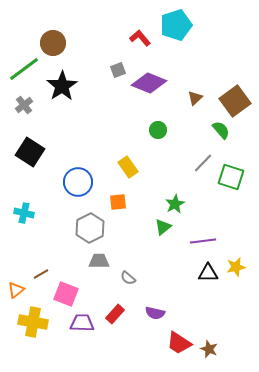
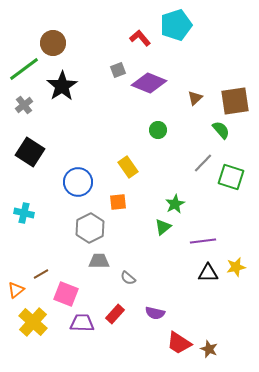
brown square: rotated 28 degrees clockwise
yellow cross: rotated 32 degrees clockwise
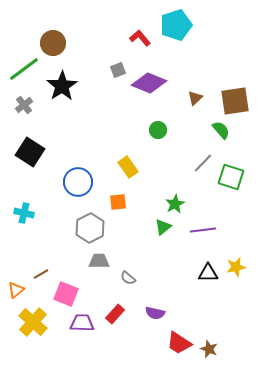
purple line: moved 11 px up
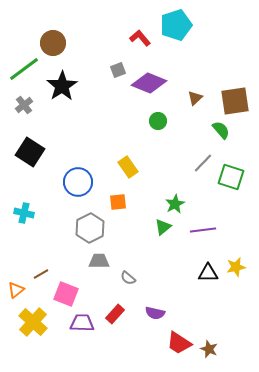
green circle: moved 9 px up
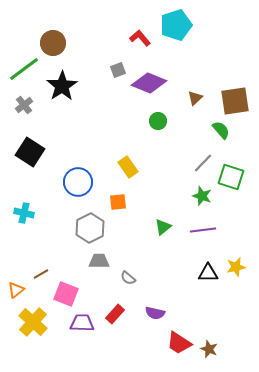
green star: moved 27 px right, 8 px up; rotated 24 degrees counterclockwise
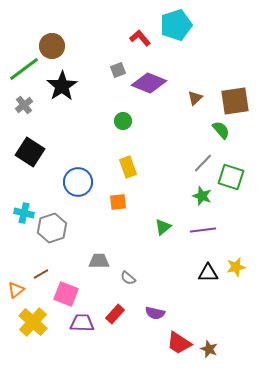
brown circle: moved 1 px left, 3 px down
green circle: moved 35 px left
yellow rectangle: rotated 15 degrees clockwise
gray hexagon: moved 38 px left; rotated 8 degrees clockwise
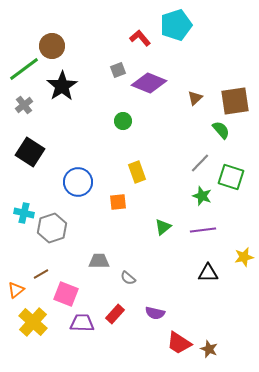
gray line: moved 3 px left
yellow rectangle: moved 9 px right, 5 px down
yellow star: moved 8 px right, 10 px up
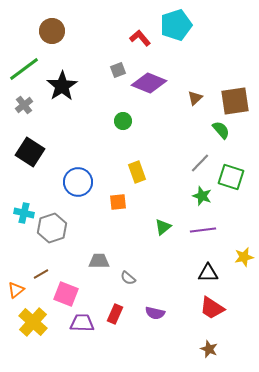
brown circle: moved 15 px up
red rectangle: rotated 18 degrees counterclockwise
red trapezoid: moved 33 px right, 35 px up
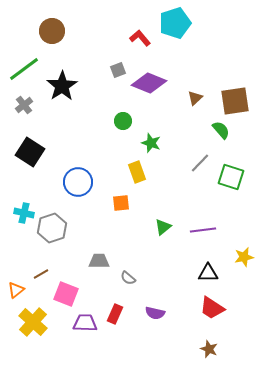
cyan pentagon: moved 1 px left, 2 px up
green star: moved 51 px left, 53 px up
orange square: moved 3 px right, 1 px down
purple trapezoid: moved 3 px right
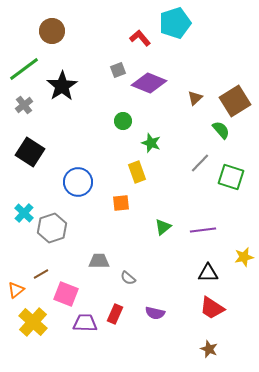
brown square: rotated 24 degrees counterclockwise
cyan cross: rotated 30 degrees clockwise
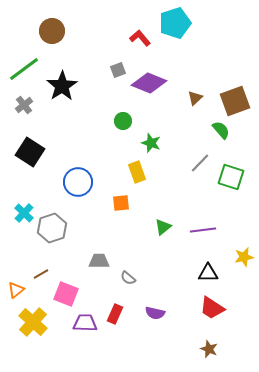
brown square: rotated 12 degrees clockwise
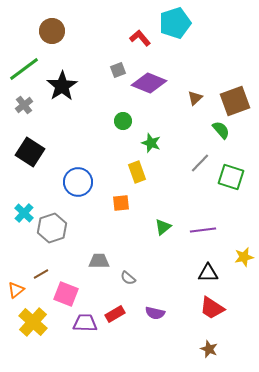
red rectangle: rotated 36 degrees clockwise
